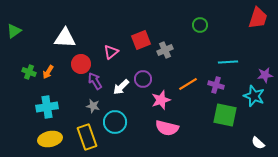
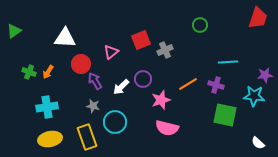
cyan star: rotated 15 degrees counterclockwise
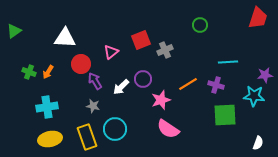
green square: rotated 15 degrees counterclockwise
cyan circle: moved 7 px down
pink semicircle: moved 1 px right, 1 px down; rotated 20 degrees clockwise
white semicircle: rotated 112 degrees counterclockwise
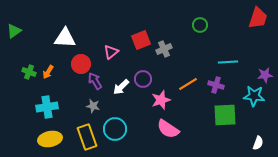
gray cross: moved 1 px left, 1 px up
